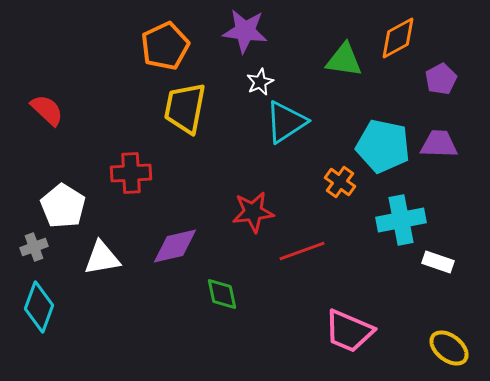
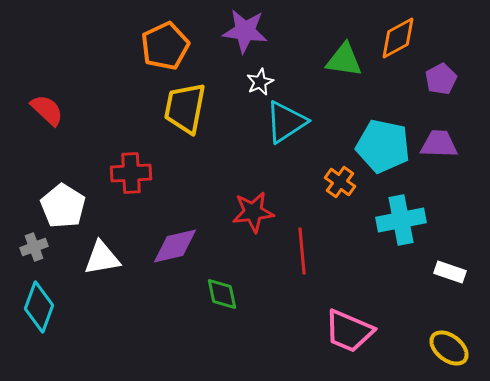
red line: rotated 75 degrees counterclockwise
white rectangle: moved 12 px right, 10 px down
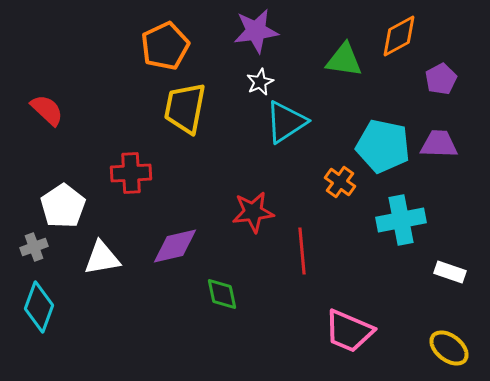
purple star: moved 11 px right; rotated 15 degrees counterclockwise
orange diamond: moved 1 px right, 2 px up
white pentagon: rotated 6 degrees clockwise
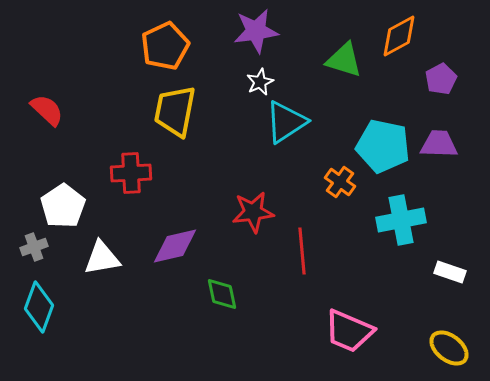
green triangle: rotated 9 degrees clockwise
yellow trapezoid: moved 10 px left, 3 px down
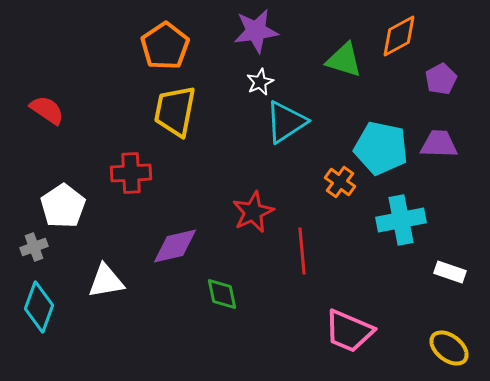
orange pentagon: rotated 9 degrees counterclockwise
red semicircle: rotated 9 degrees counterclockwise
cyan pentagon: moved 2 px left, 2 px down
red star: rotated 18 degrees counterclockwise
white triangle: moved 4 px right, 23 px down
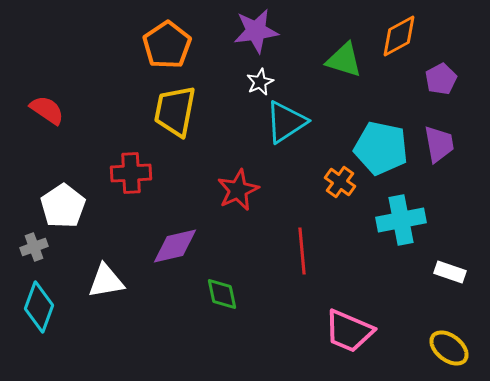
orange pentagon: moved 2 px right, 1 px up
purple trapezoid: rotated 78 degrees clockwise
red star: moved 15 px left, 22 px up
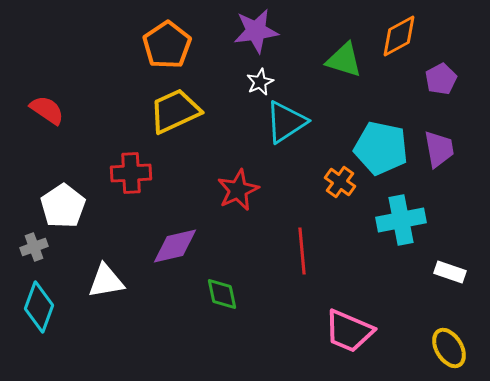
yellow trapezoid: rotated 54 degrees clockwise
purple trapezoid: moved 5 px down
yellow ellipse: rotated 21 degrees clockwise
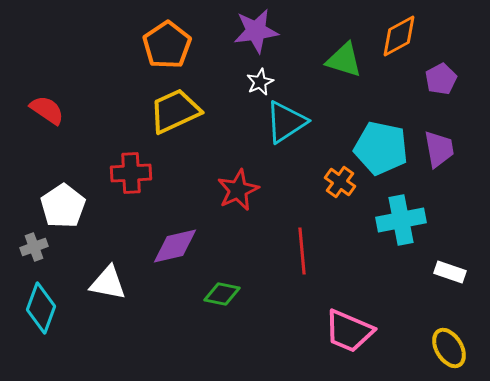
white triangle: moved 2 px right, 2 px down; rotated 21 degrees clockwise
green diamond: rotated 66 degrees counterclockwise
cyan diamond: moved 2 px right, 1 px down
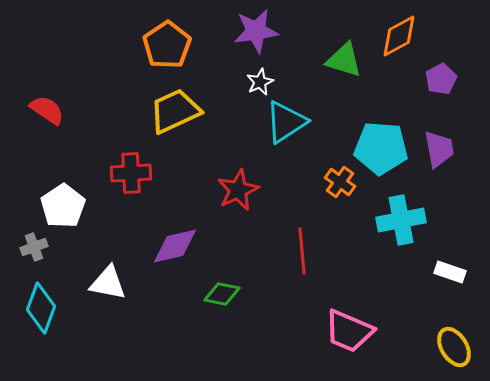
cyan pentagon: rotated 8 degrees counterclockwise
yellow ellipse: moved 5 px right, 1 px up
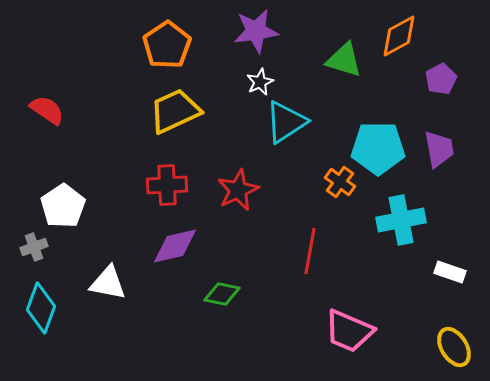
cyan pentagon: moved 3 px left; rotated 4 degrees counterclockwise
red cross: moved 36 px right, 12 px down
red line: moved 8 px right; rotated 15 degrees clockwise
